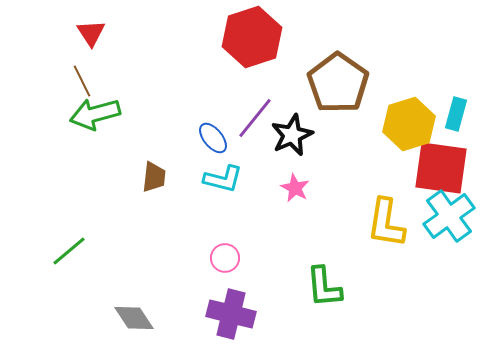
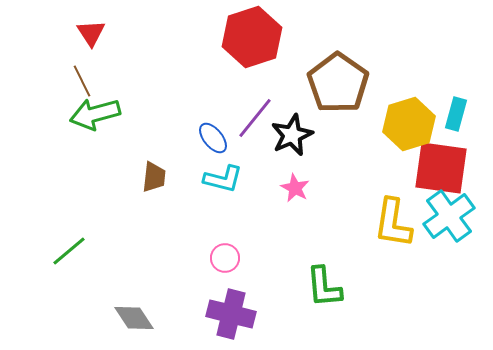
yellow L-shape: moved 7 px right
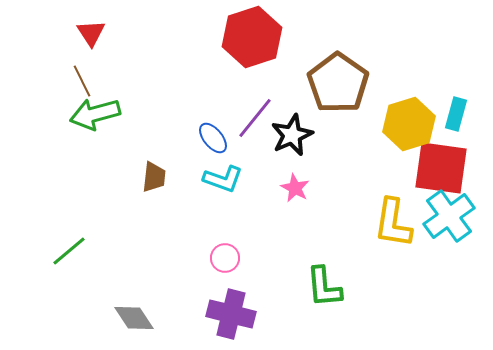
cyan L-shape: rotated 6 degrees clockwise
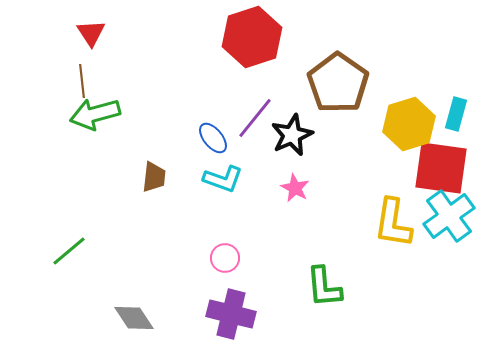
brown line: rotated 20 degrees clockwise
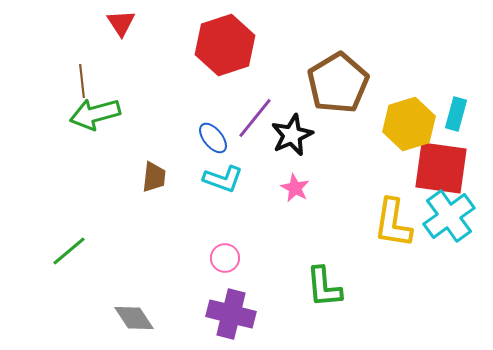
red triangle: moved 30 px right, 10 px up
red hexagon: moved 27 px left, 8 px down
brown pentagon: rotated 6 degrees clockwise
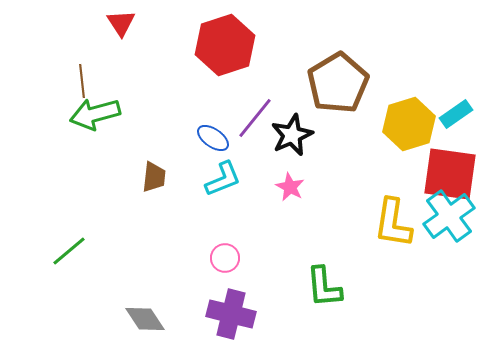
cyan rectangle: rotated 40 degrees clockwise
blue ellipse: rotated 16 degrees counterclockwise
red square: moved 9 px right, 6 px down
cyan L-shape: rotated 42 degrees counterclockwise
pink star: moved 5 px left, 1 px up
gray diamond: moved 11 px right, 1 px down
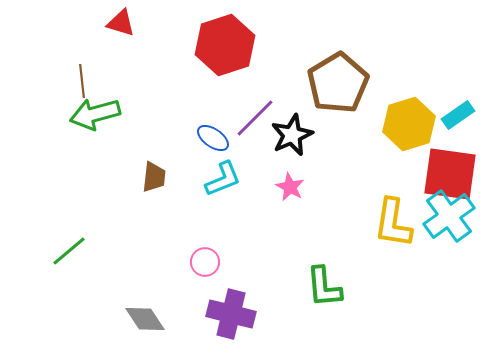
red triangle: rotated 40 degrees counterclockwise
cyan rectangle: moved 2 px right, 1 px down
purple line: rotated 6 degrees clockwise
pink circle: moved 20 px left, 4 px down
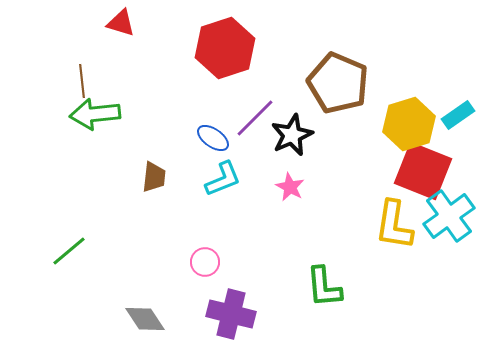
red hexagon: moved 3 px down
brown pentagon: rotated 18 degrees counterclockwise
green arrow: rotated 9 degrees clockwise
red square: moved 27 px left, 3 px up; rotated 14 degrees clockwise
yellow L-shape: moved 1 px right, 2 px down
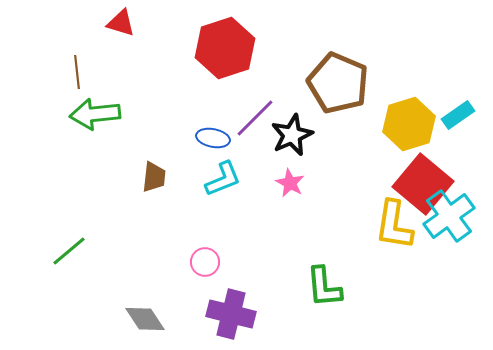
brown line: moved 5 px left, 9 px up
blue ellipse: rotated 24 degrees counterclockwise
red square: moved 13 px down; rotated 18 degrees clockwise
pink star: moved 4 px up
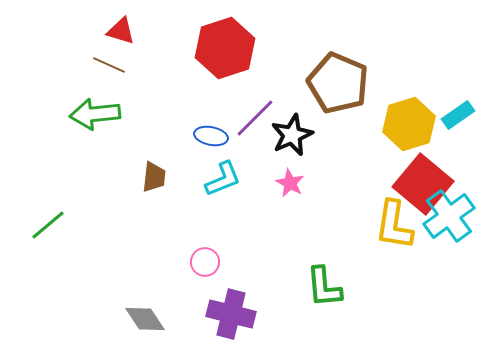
red triangle: moved 8 px down
brown line: moved 32 px right, 7 px up; rotated 60 degrees counterclockwise
blue ellipse: moved 2 px left, 2 px up
green line: moved 21 px left, 26 px up
